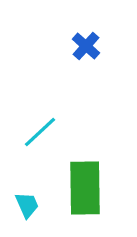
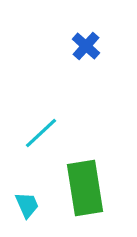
cyan line: moved 1 px right, 1 px down
green rectangle: rotated 8 degrees counterclockwise
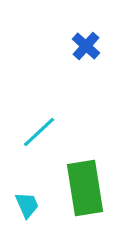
cyan line: moved 2 px left, 1 px up
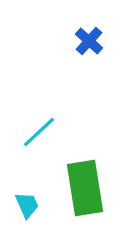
blue cross: moved 3 px right, 5 px up
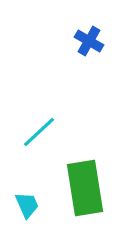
blue cross: rotated 12 degrees counterclockwise
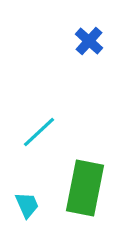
blue cross: rotated 12 degrees clockwise
green rectangle: rotated 20 degrees clockwise
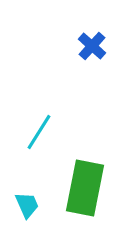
blue cross: moved 3 px right, 5 px down
cyan line: rotated 15 degrees counterclockwise
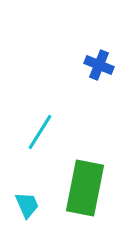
blue cross: moved 7 px right, 19 px down; rotated 20 degrees counterclockwise
cyan line: moved 1 px right
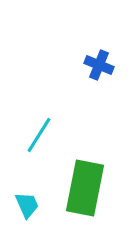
cyan line: moved 1 px left, 3 px down
